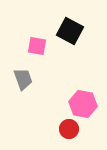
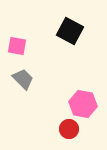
pink square: moved 20 px left
gray trapezoid: rotated 25 degrees counterclockwise
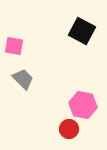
black square: moved 12 px right
pink square: moved 3 px left
pink hexagon: moved 1 px down
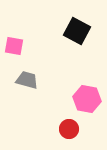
black square: moved 5 px left
gray trapezoid: moved 4 px right, 1 px down; rotated 30 degrees counterclockwise
pink hexagon: moved 4 px right, 6 px up
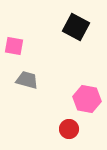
black square: moved 1 px left, 4 px up
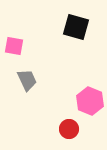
black square: rotated 12 degrees counterclockwise
gray trapezoid: rotated 50 degrees clockwise
pink hexagon: moved 3 px right, 2 px down; rotated 12 degrees clockwise
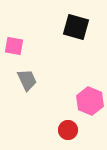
red circle: moved 1 px left, 1 px down
